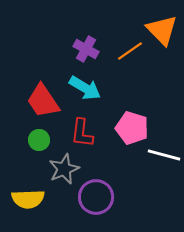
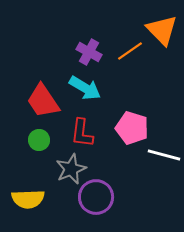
purple cross: moved 3 px right, 3 px down
gray star: moved 7 px right
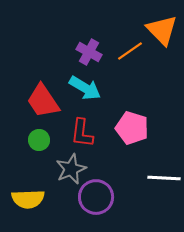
white line: moved 23 px down; rotated 12 degrees counterclockwise
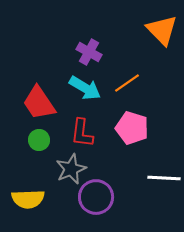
orange line: moved 3 px left, 32 px down
red trapezoid: moved 4 px left, 2 px down
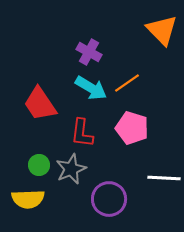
cyan arrow: moved 6 px right
red trapezoid: moved 1 px right, 1 px down
green circle: moved 25 px down
purple circle: moved 13 px right, 2 px down
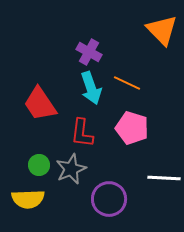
orange line: rotated 60 degrees clockwise
cyan arrow: rotated 40 degrees clockwise
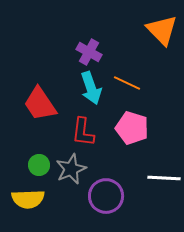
red L-shape: moved 1 px right, 1 px up
purple circle: moved 3 px left, 3 px up
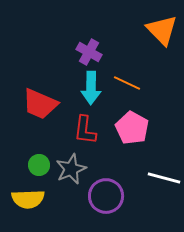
cyan arrow: rotated 20 degrees clockwise
red trapezoid: rotated 33 degrees counterclockwise
pink pentagon: rotated 12 degrees clockwise
red L-shape: moved 2 px right, 2 px up
white line: rotated 12 degrees clockwise
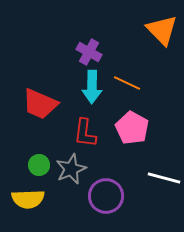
cyan arrow: moved 1 px right, 1 px up
red L-shape: moved 3 px down
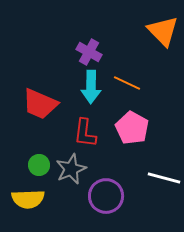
orange triangle: moved 1 px right, 1 px down
cyan arrow: moved 1 px left
